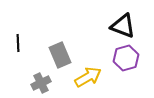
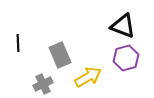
gray cross: moved 2 px right, 1 px down
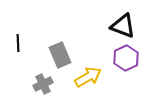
purple hexagon: rotated 10 degrees counterclockwise
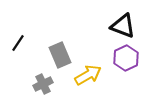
black line: rotated 36 degrees clockwise
yellow arrow: moved 2 px up
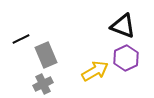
black line: moved 3 px right, 4 px up; rotated 30 degrees clockwise
gray rectangle: moved 14 px left
yellow arrow: moved 7 px right, 4 px up
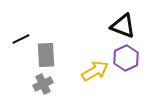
gray rectangle: rotated 20 degrees clockwise
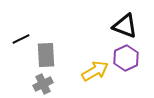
black triangle: moved 2 px right
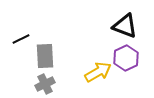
gray rectangle: moved 1 px left, 1 px down
yellow arrow: moved 3 px right, 1 px down
gray cross: moved 2 px right
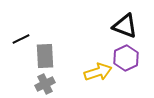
yellow arrow: rotated 12 degrees clockwise
